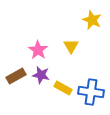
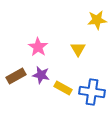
yellow star: moved 5 px right; rotated 30 degrees counterclockwise
yellow triangle: moved 7 px right, 3 px down
pink star: moved 3 px up
blue cross: moved 1 px right
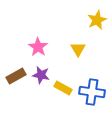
yellow star: rotated 18 degrees counterclockwise
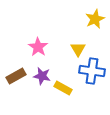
yellow star: moved 2 px left, 1 px up
purple star: moved 1 px right, 1 px down
blue cross: moved 21 px up
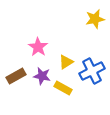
yellow star: rotated 12 degrees clockwise
yellow triangle: moved 12 px left, 13 px down; rotated 28 degrees clockwise
blue cross: rotated 35 degrees counterclockwise
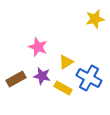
pink star: rotated 12 degrees counterclockwise
blue cross: moved 3 px left, 7 px down; rotated 35 degrees counterclockwise
brown rectangle: moved 3 px down
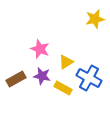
pink star: moved 2 px right, 2 px down
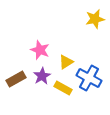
pink star: moved 1 px down
purple star: rotated 30 degrees clockwise
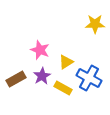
yellow star: moved 5 px down; rotated 12 degrees clockwise
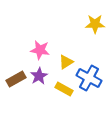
pink star: rotated 12 degrees counterclockwise
purple star: moved 3 px left
yellow rectangle: moved 1 px right, 1 px down
